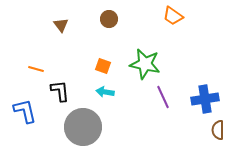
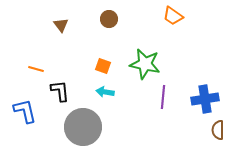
purple line: rotated 30 degrees clockwise
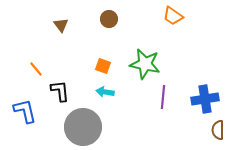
orange line: rotated 35 degrees clockwise
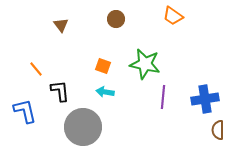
brown circle: moved 7 px right
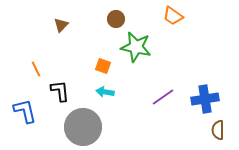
brown triangle: rotated 21 degrees clockwise
green star: moved 9 px left, 17 px up
orange line: rotated 14 degrees clockwise
purple line: rotated 50 degrees clockwise
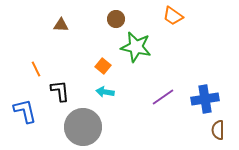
brown triangle: rotated 49 degrees clockwise
orange square: rotated 21 degrees clockwise
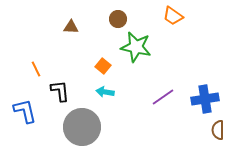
brown circle: moved 2 px right
brown triangle: moved 10 px right, 2 px down
gray circle: moved 1 px left
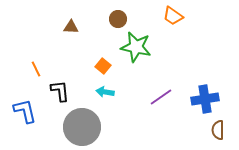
purple line: moved 2 px left
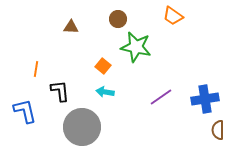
orange line: rotated 35 degrees clockwise
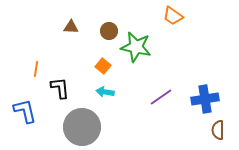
brown circle: moved 9 px left, 12 px down
black L-shape: moved 3 px up
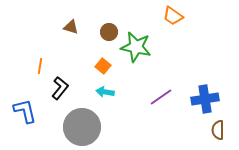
brown triangle: rotated 14 degrees clockwise
brown circle: moved 1 px down
orange line: moved 4 px right, 3 px up
black L-shape: rotated 45 degrees clockwise
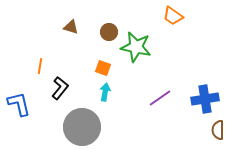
orange square: moved 2 px down; rotated 21 degrees counterclockwise
cyan arrow: rotated 90 degrees clockwise
purple line: moved 1 px left, 1 px down
blue L-shape: moved 6 px left, 7 px up
